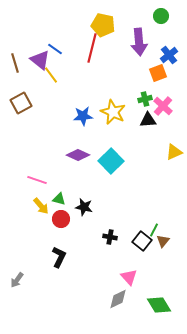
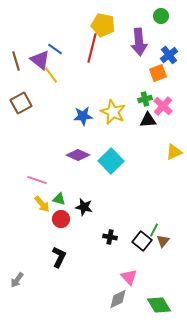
brown line: moved 1 px right, 2 px up
yellow arrow: moved 1 px right, 2 px up
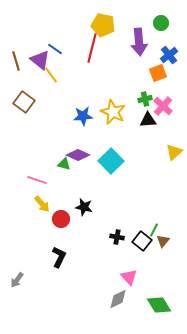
green circle: moved 7 px down
brown square: moved 3 px right, 1 px up; rotated 25 degrees counterclockwise
yellow triangle: rotated 18 degrees counterclockwise
green triangle: moved 5 px right, 35 px up
black cross: moved 7 px right
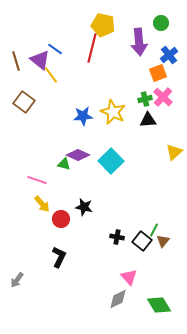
pink cross: moved 9 px up
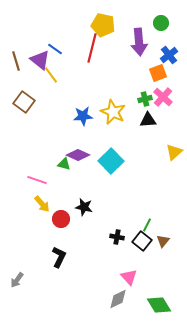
green line: moved 7 px left, 5 px up
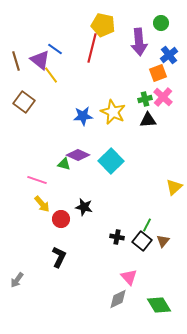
yellow triangle: moved 35 px down
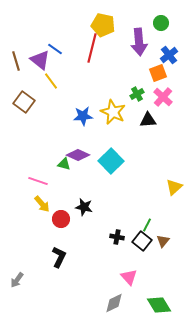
yellow line: moved 6 px down
green cross: moved 8 px left, 5 px up; rotated 16 degrees counterclockwise
pink line: moved 1 px right, 1 px down
gray diamond: moved 4 px left, 4 px down
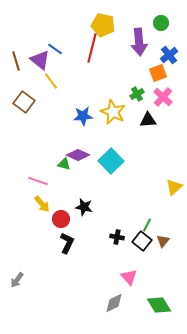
black L-shape: moved 8 px right, 14 px up
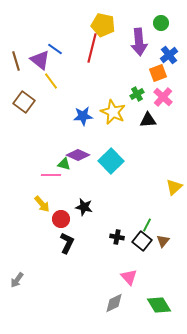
pink line: moved 13 px right, 6 px up; rotated 18 degrees counterclockwise
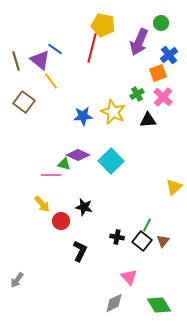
purple arrow: rotated 28 degrees clockwise
red circle: moved 2 px down
black L-shape: moved 13 px right, 8 px down
